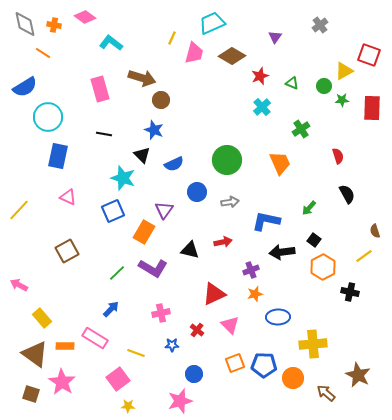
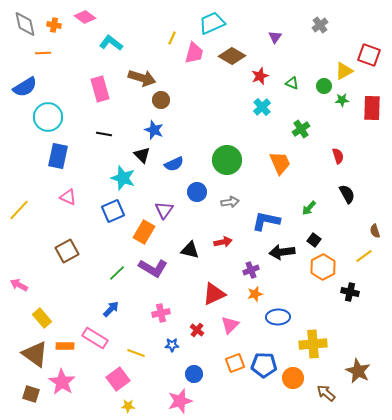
orange line at (43, 53): rotated 35 degrees counterclockwise
pink triangle at (230, 325): rotated 30 degrees clockwise
brown star at (358, 375): moved 4 px up
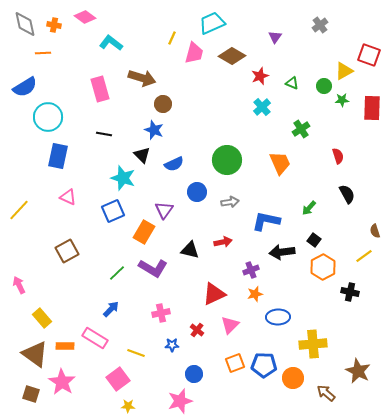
brown circle at (161, 100): moved 2 px right, 4 px down
pink arrow at (19, 285): rotated 36 degrees clockwise
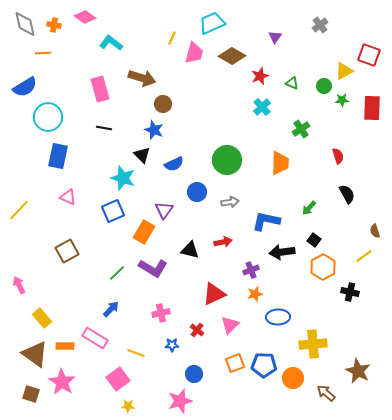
black line at (104, 134): moved 6 px up
orange trapezoid at (280, 163): rotated 25 degrees clockwise
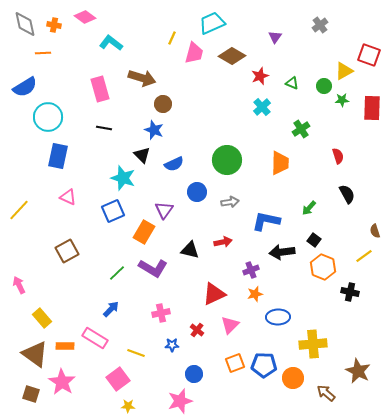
orange hexagon at (323, 267): rotated 10 degrees counterclockwise
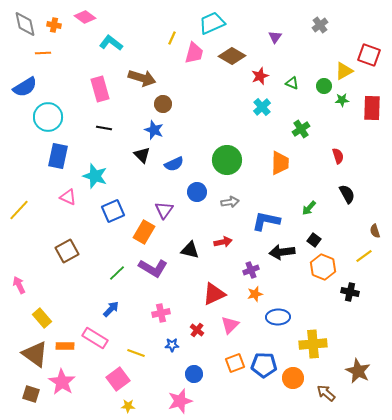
cyan star at (123, 178): moved 28 px left, 2 px up
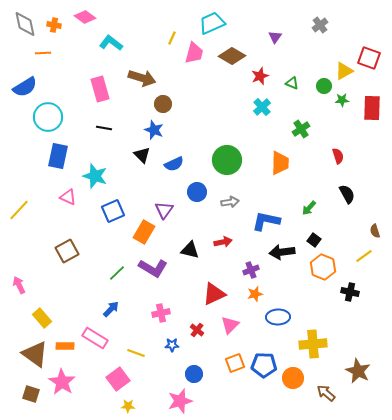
red square at (369, 55): moved 3 px down
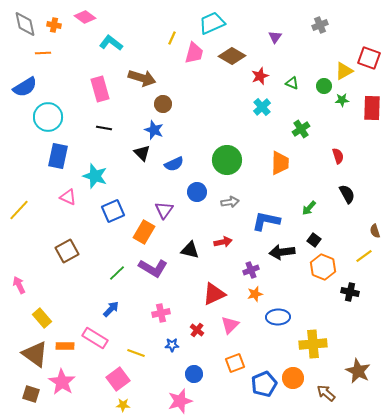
gray cross at (320, 25): rotated 14 degrees clockwise
black triangle at (142, 155): moved 2 px up
blue pentagon at (264, 365): moved 19 px down; rotated 25 degrees counterclockwise
yellow star at (128, 406): moved 5 px left, 1 px up
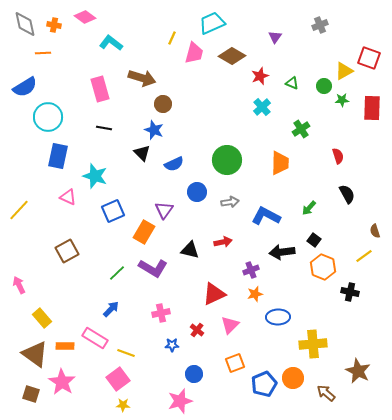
blue L-shape at (266, 221): moved 5 px up; rotated 16 degrees clockwise
yellow line at (136, 353): moved 10 px left
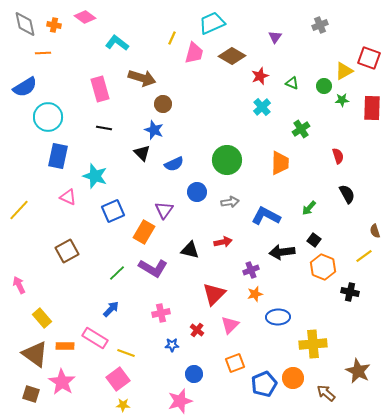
cyan L-shape at (111, 43): moved 6 px right
red triangle at (214, 294): rotated 20 degrees counterclockwise
